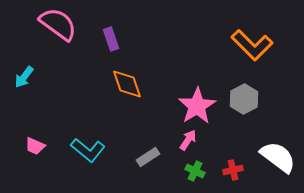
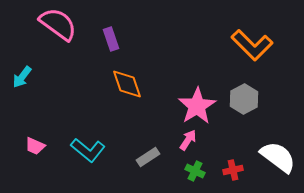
cyan arrow: moved 2 px left
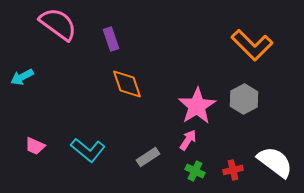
cyan arrow: rotated 25 degrees clockwise
white semicircle: moved 3 px left, 5 px down
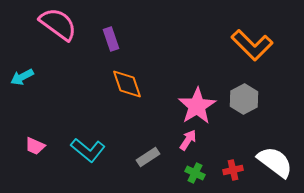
green cross: moved 2 px down
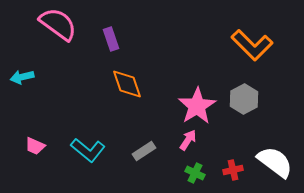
cyan arrow: rotated 15 degrees clockwise
gray rectangle: moved 4 px left, 6 px up
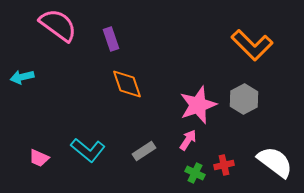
pink semicircle: moved 1 px down
pink star: moved 1 px right, 1 px up; rotated 12 degrees clockwise
pink trapezoid: moved 4 px right, 12 px down
red cross: moved 9 px left, 5 px up
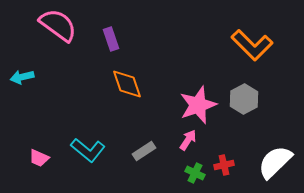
white semicircle: rotated 81 degrees counterclockwise
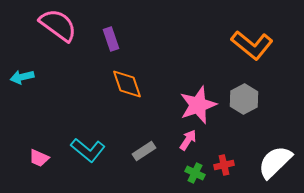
orange L-shape: rotated 6 degrees counterclockwise
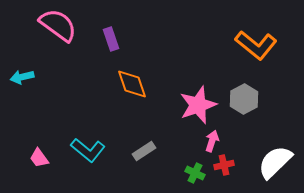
orange L-shape: moved 4 px right
orange diamond: moved 5 px right
pink arrow: moved 24 px right, 1 px down; rotated 15 degrees counterclockwise
pink trapezoid: rotated 30 degrees clockwise
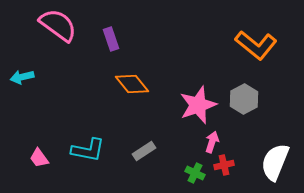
orange diamond: rotated 20 degrees counterclockwise
pink arrow: moved 1 px down
cyan L-shape: rotated 28 degrees counterclockwise
white semicircle: rotated 24 degrees counterclockwise
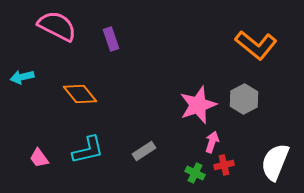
pink semicircle: moved 1 px left, 1 px down; rotated 9 degrees counterclockwise
orange diamond: moved 52 px left, 10 px down
cyan L-shape: rotated 24 degrees counterclockwise
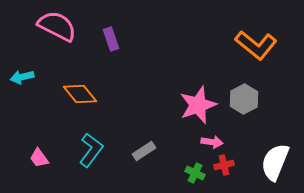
pink arrow: rotated 80 degrees clockwise
cyan L-shape: moved 3 px right; rotated 40 degrees counterclockwise
